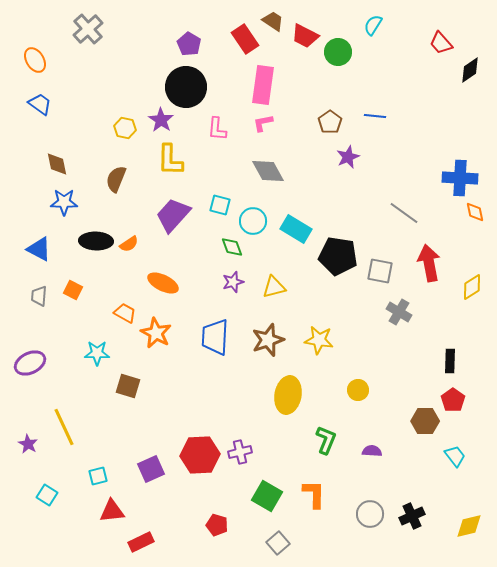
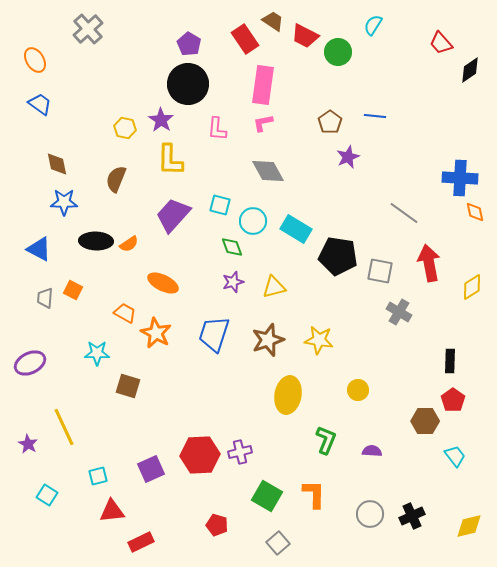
black circle at (186, 87): moved 2 px right, 3 px up
gray trapezoid at (39, 296): moved 6 px right, 2 px down
blue trapezoid at (215, 337): moved 1 px left, 3 px up; rotated 15 degrees clockwise
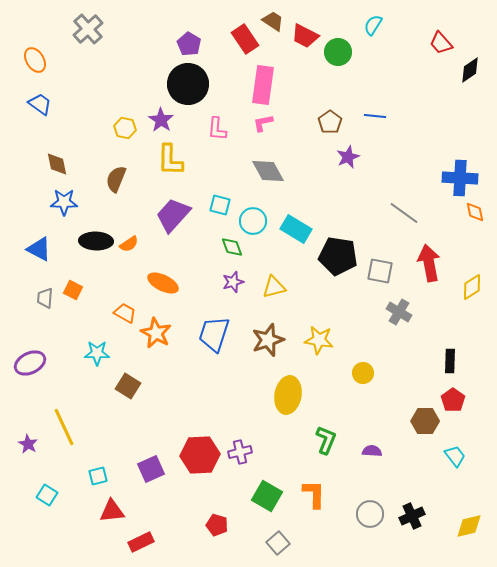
brown square at (128, 386): rotated 15 degrees clockwise
yellow circle at (358, 390): moved 5 px right, 17 px up
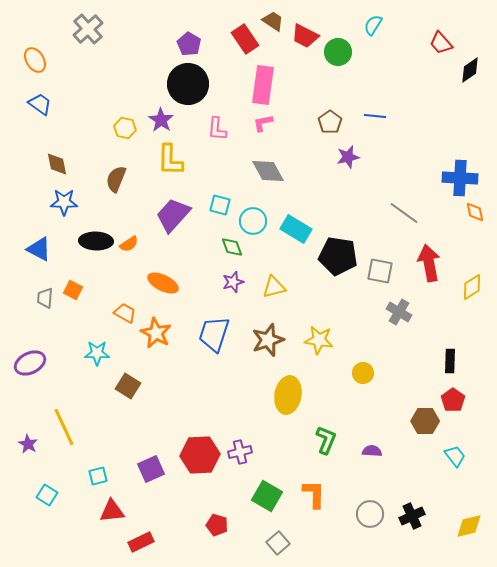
purple star at (348, 157): rotated 10 degrees clockwise
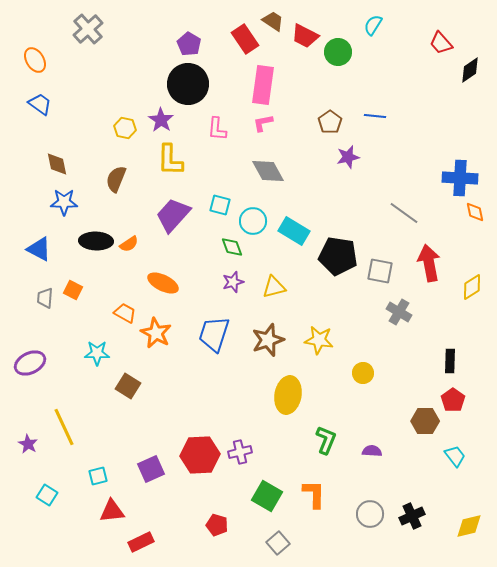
cyan rectangle at (296, 229): moved 2 px left, 2 px down
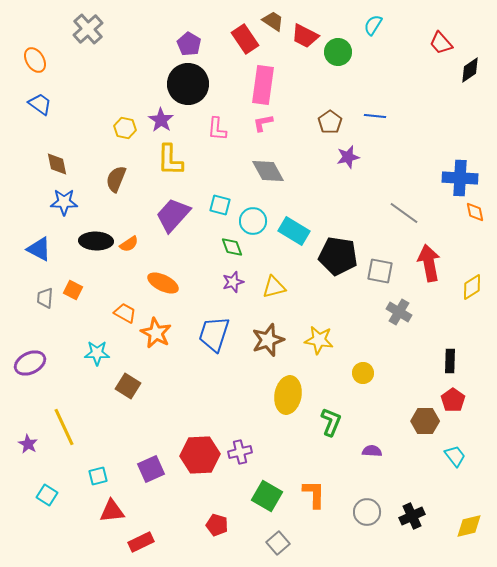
green L-shape at (326, 440): moved 5 px right, 18 px up
gray circle at (370, 514): moved 3 px left, 2 px up
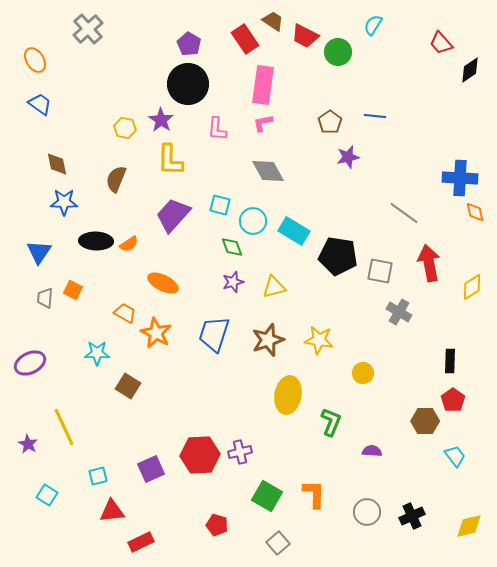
blue triangle at (39, 249): moved 3 px down; rotated 36 degrees clockwise
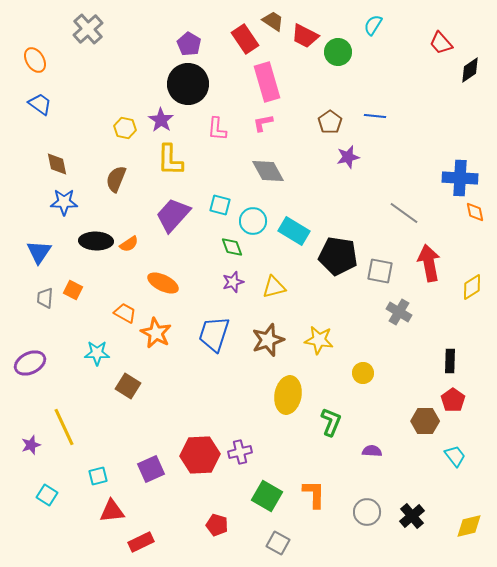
pink rectangle at (263, 85): moved 4 px right, 3 px up; rotated 24 degrees counterclockwise
purple star at (28, 444): moved 3 px right, 1 px down; rotated 24 degrees clockwise
black cross at (412, 516): rotated 15 degrees counterclockwise
gray square at (278, 543): rotated 20 degrees counterclockwise
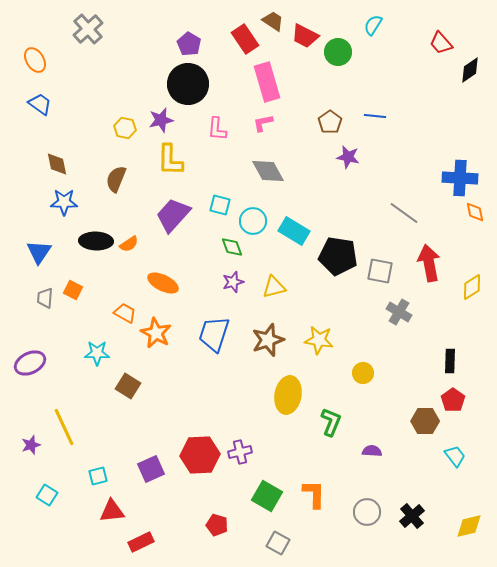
purple star at (161, 120): rotated 25 degrees clockwise
purple star at (348, 157): rotated 25 degrees clockwise
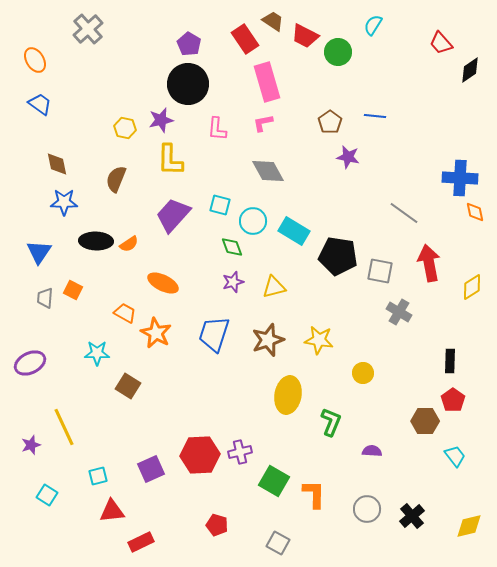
green square at (267, 496): moved 7 px right, 15 px up
gray circle at (367, 512): moved 3 px up
